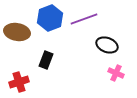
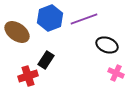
brown ellipse: rotated 25 degrees clockwise
black rectangle: rotated 12 degrees clockwise
red cross: moved 9 px right, 6 px up
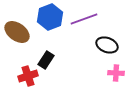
blue hexagon: moved 1 px up
pink cross: rotated 21 degrees counterclockwise
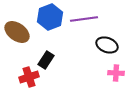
purple line: rotated 12 degrees clockwise
red cross: moved 1 px right, 1 px down
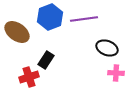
black ellipse: moved 3 px down
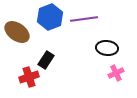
black ellipse: rotated 15 degrees counterclockwise
pink cross: rotated 28 degrees counterclockwise
